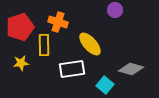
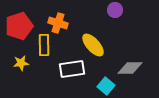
orange cross: moved 1 px down
red pentagon: moved 1 px left, 1 px up
yellow ellipse: moved 3 px right, 1 px down
gray diamond: moved 1 px left, 1 px up; rotated 15 degrees counterclockwise
cyan square: moved 1 px right, 1 px down
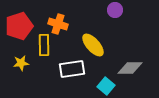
orange cross: moved 1 px down
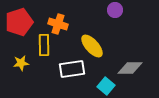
red pentagon: moved 4 px up
yellow ellipse: moved 1 px left, 1 px down
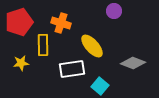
purple circle: moved 1 px left, 1 px down
orange cross: moved 3 px right, 1 px up
yellow rectangle: moved 1 px left
gray diamond: moved 3 px right, 5 px up; rotated 20 degrees clockwise
cyan square: moved 6 px left
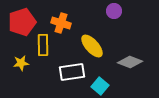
red pentagon: moved 3 px right
gray diamond: moved 3 px left, 1 px up
white rectangle: moved 3 px down
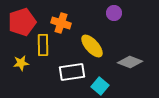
purple circle: moved 2 px down
